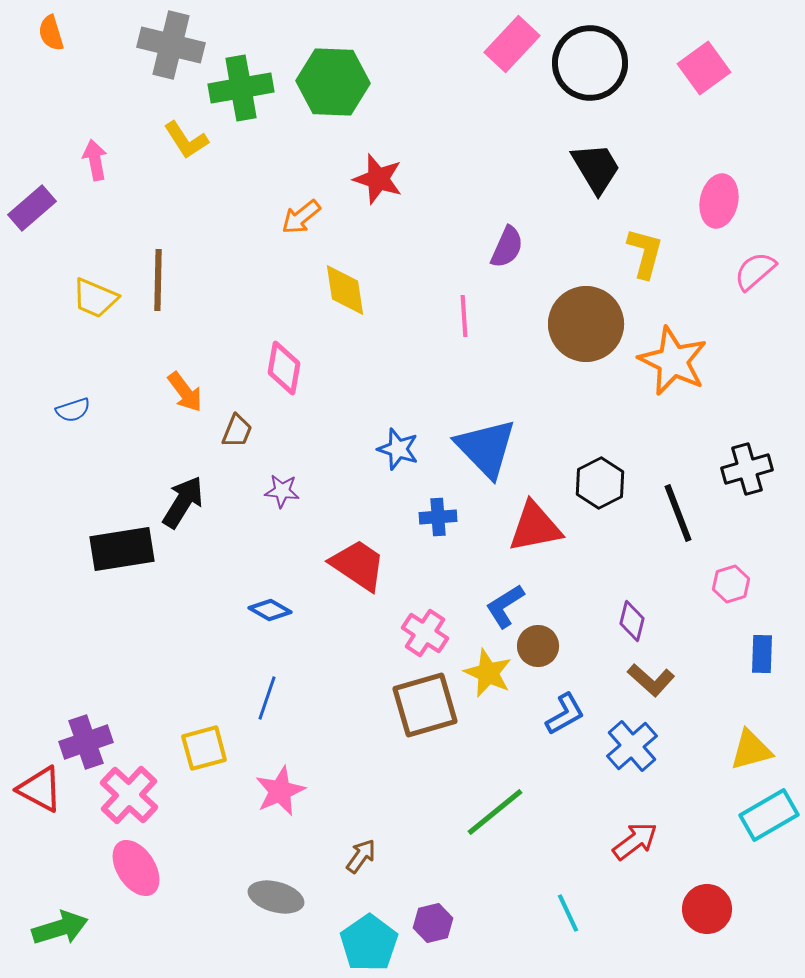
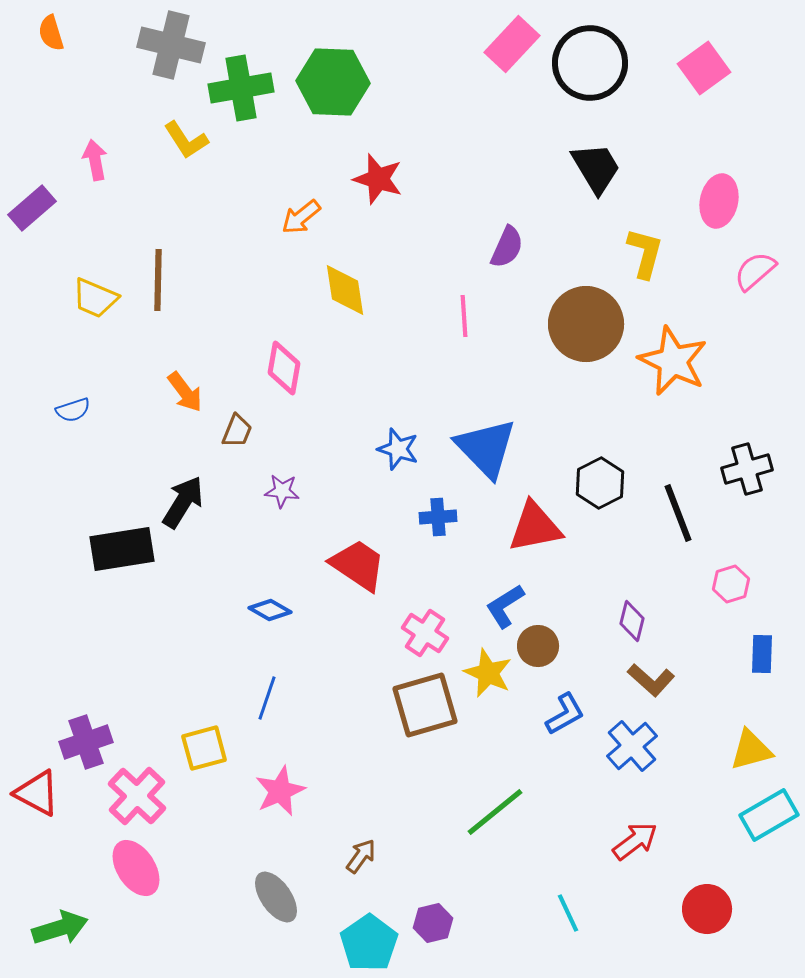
red triangle at (40, 789): moved 3 px left, 4 px down
pink cross at (129, 795): moved 8 px right, 1 px down
gray ellipse at (276, 897): rotated 40 degrees clockwise
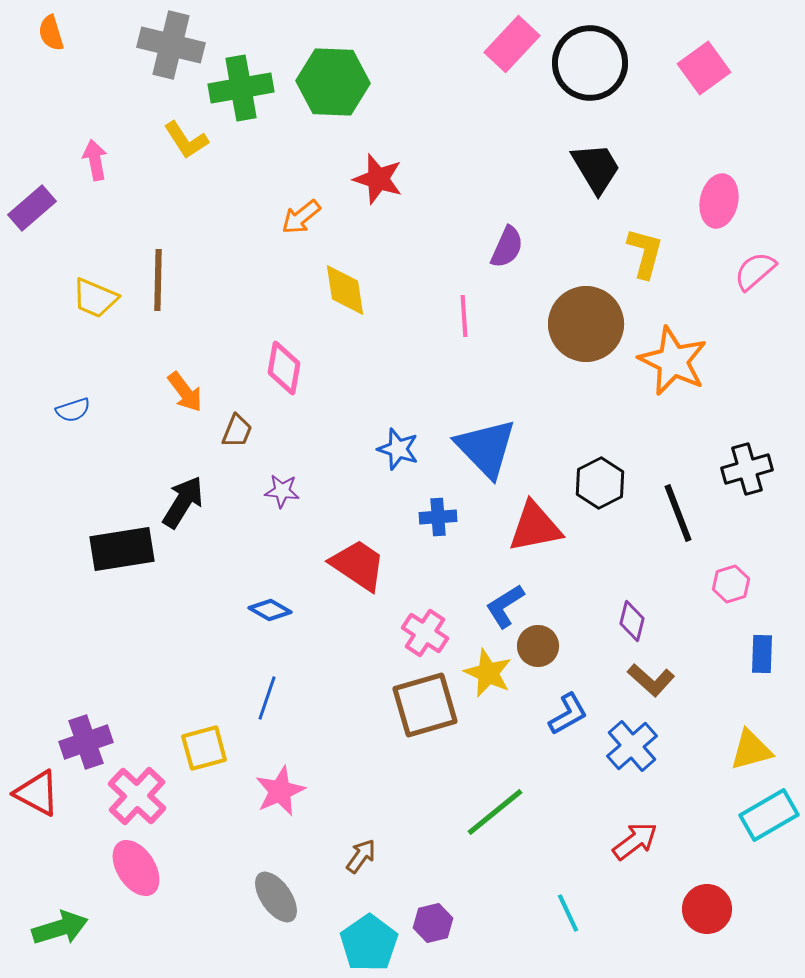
blue L-shape at (565, 714): moved 3 px right
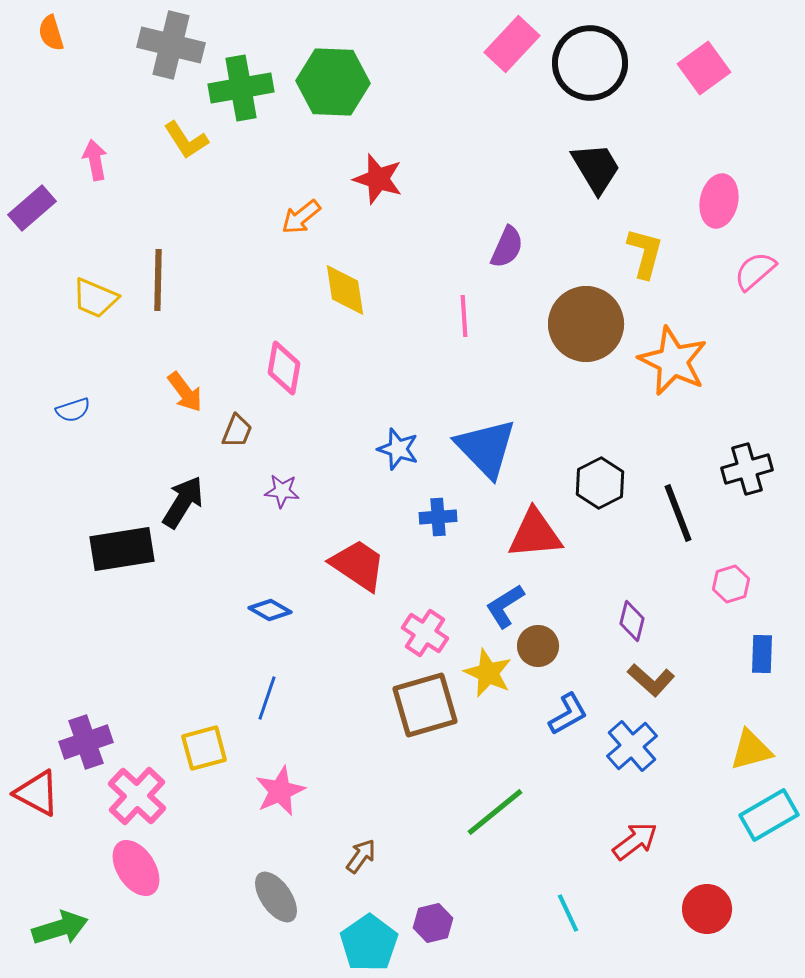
red triangle at (535, 527): moved 7 px down; rotated 6 degrees clockwise
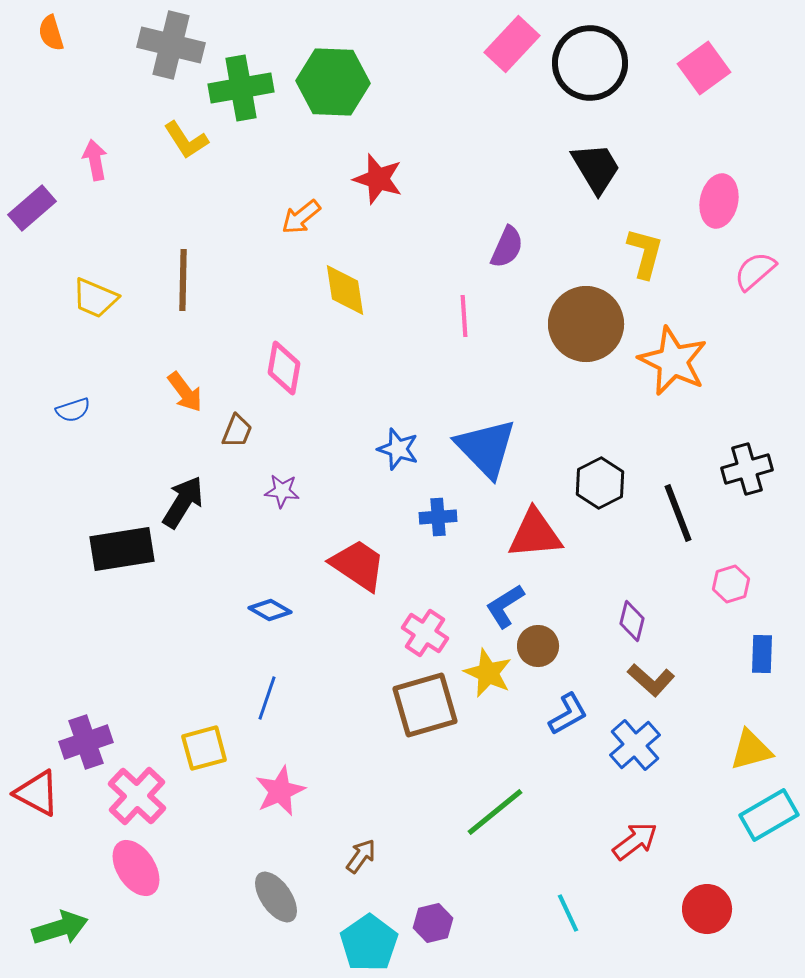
brown line at (158, 280): moved 25 px right
blue cross at (632, 746): moved 3 px right, 1 px up
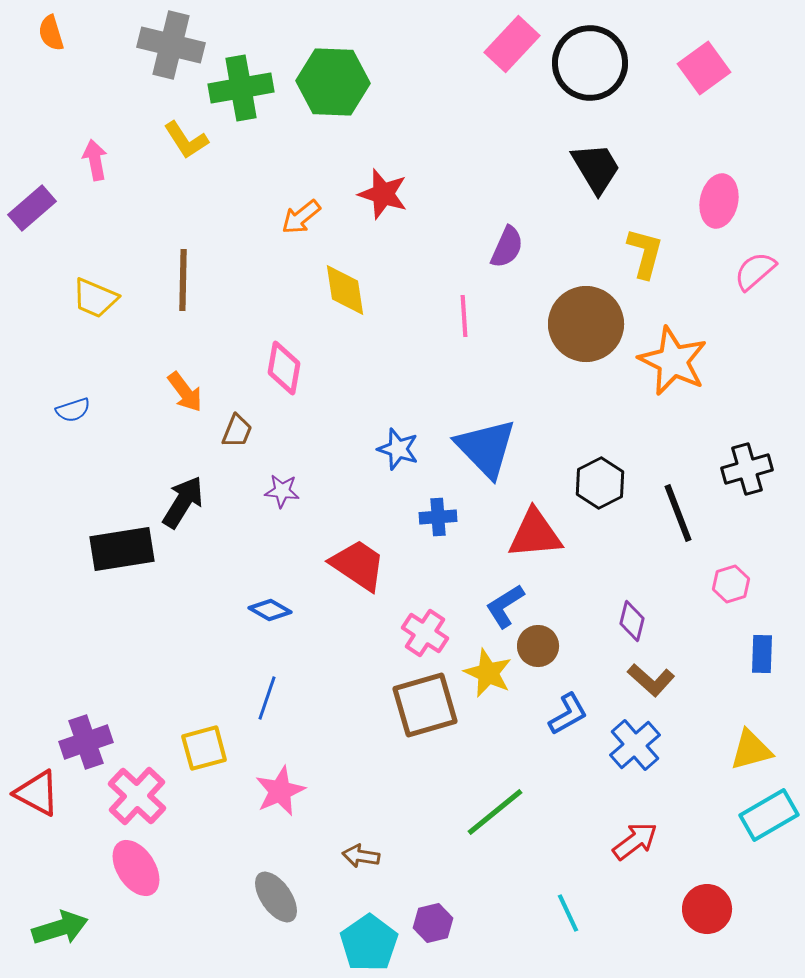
red star at (378, 179): moved 5 px right, 15 px down
brown arrow at (361, 856): rotated 117 degrees counterclockwise
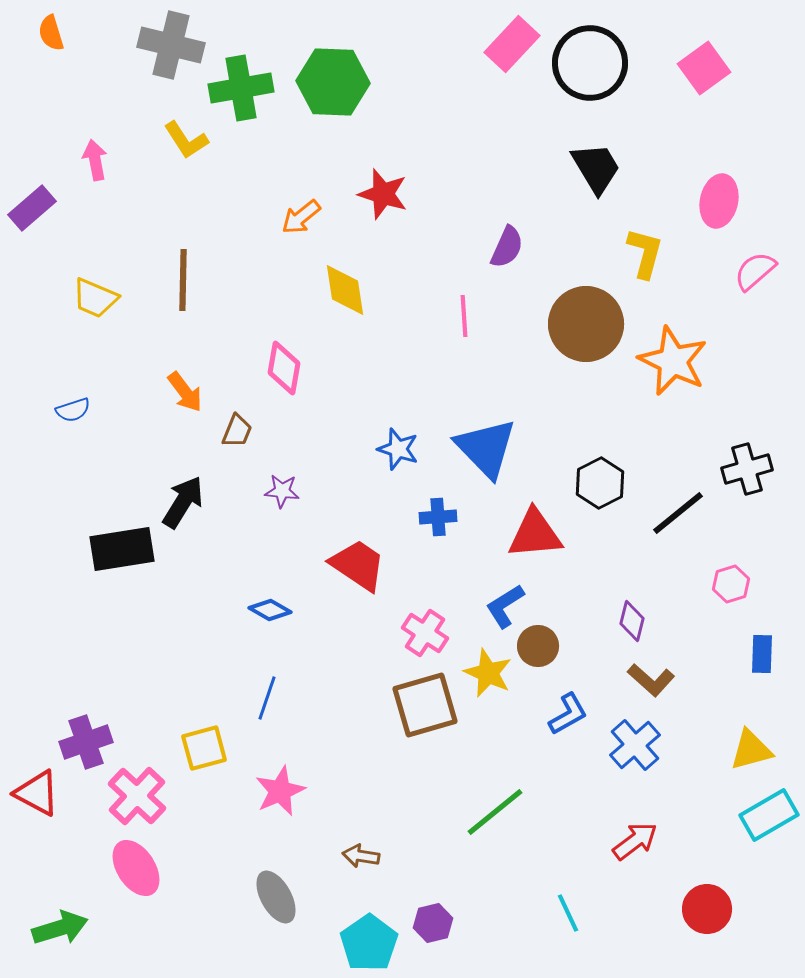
black line at (678, 513): rotated 72 degrees clockwise
gray ellipse at (276, 897): rotated 6 degrees clockwise
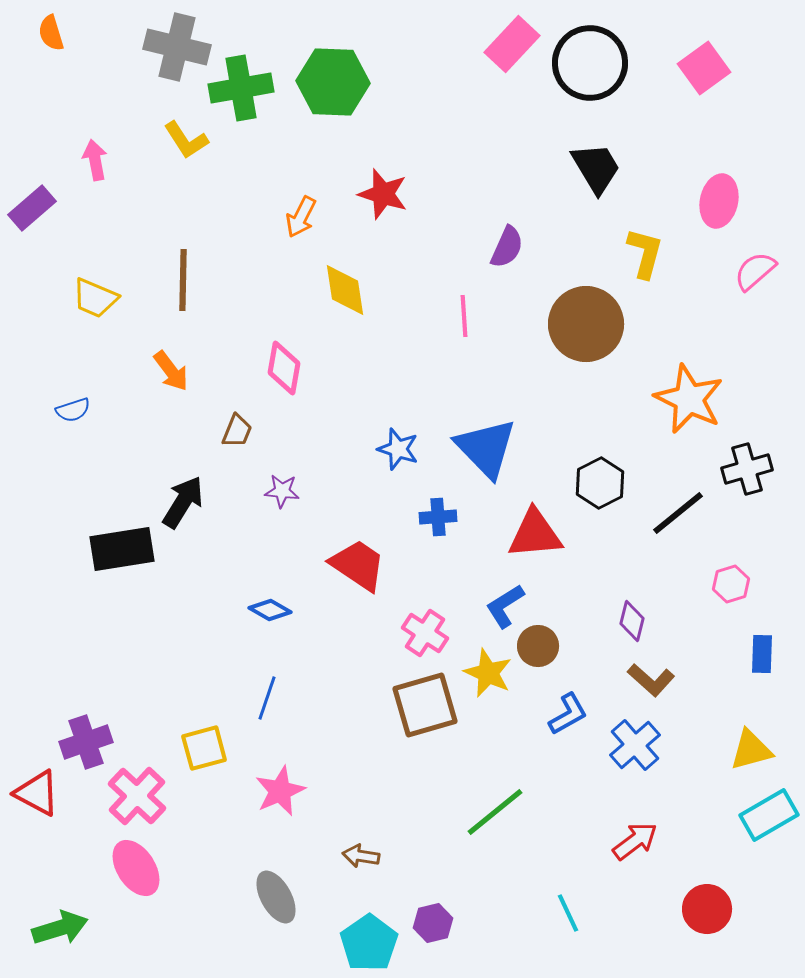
gray cross at (171, 45): moved 6 px right, 2 px down
orange arrow at (301, 217): rotated 24 degrees counterclockwise
orange star at (673, 361): moved 16 px right, 38 px down
orange arrow at (185, 392): moved 14 px left, 21 px up
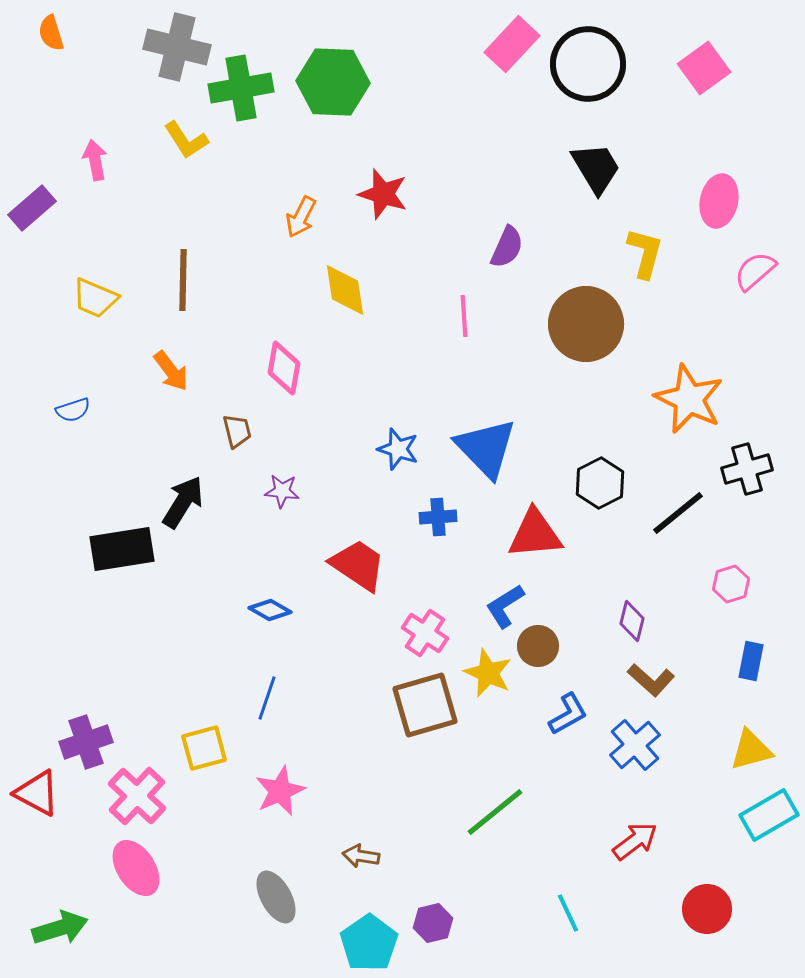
black circle at (590, 63): moved 2 px left, 1 px down
brown trapezoid at (237, 431): rotated 36 degrees counterclockwise
blue rectangle at (762, 654): moved 11 px left, 7 px down; rotated 9 degrees clockwise
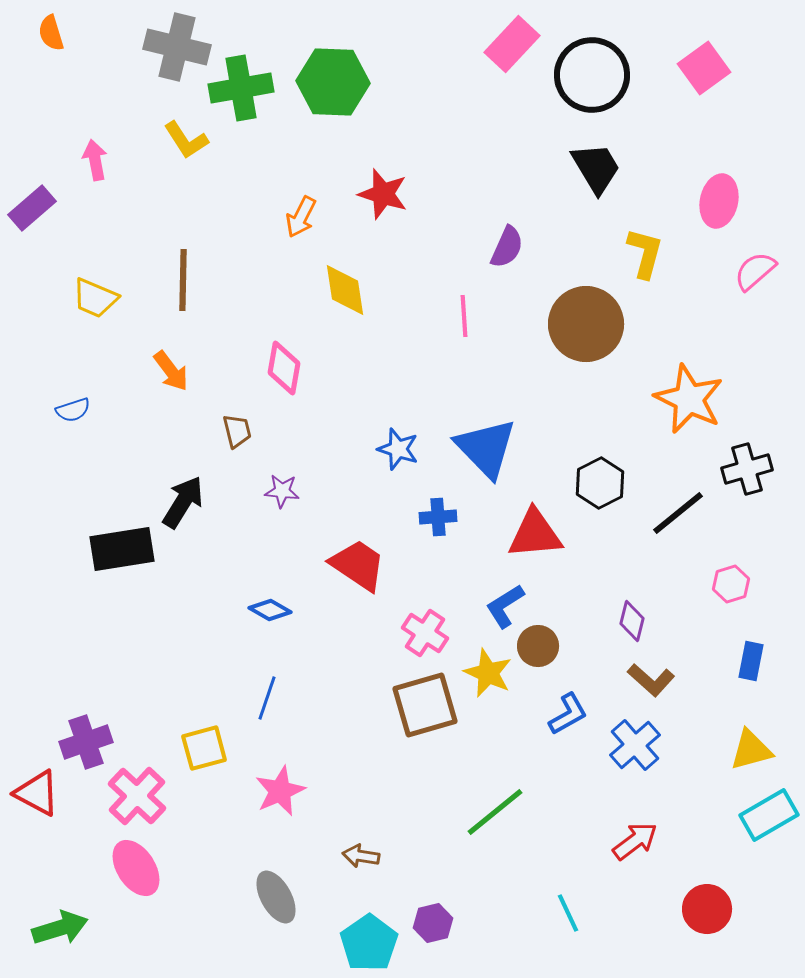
black circle at (588, 64): moved 4 px right, 11 px down
